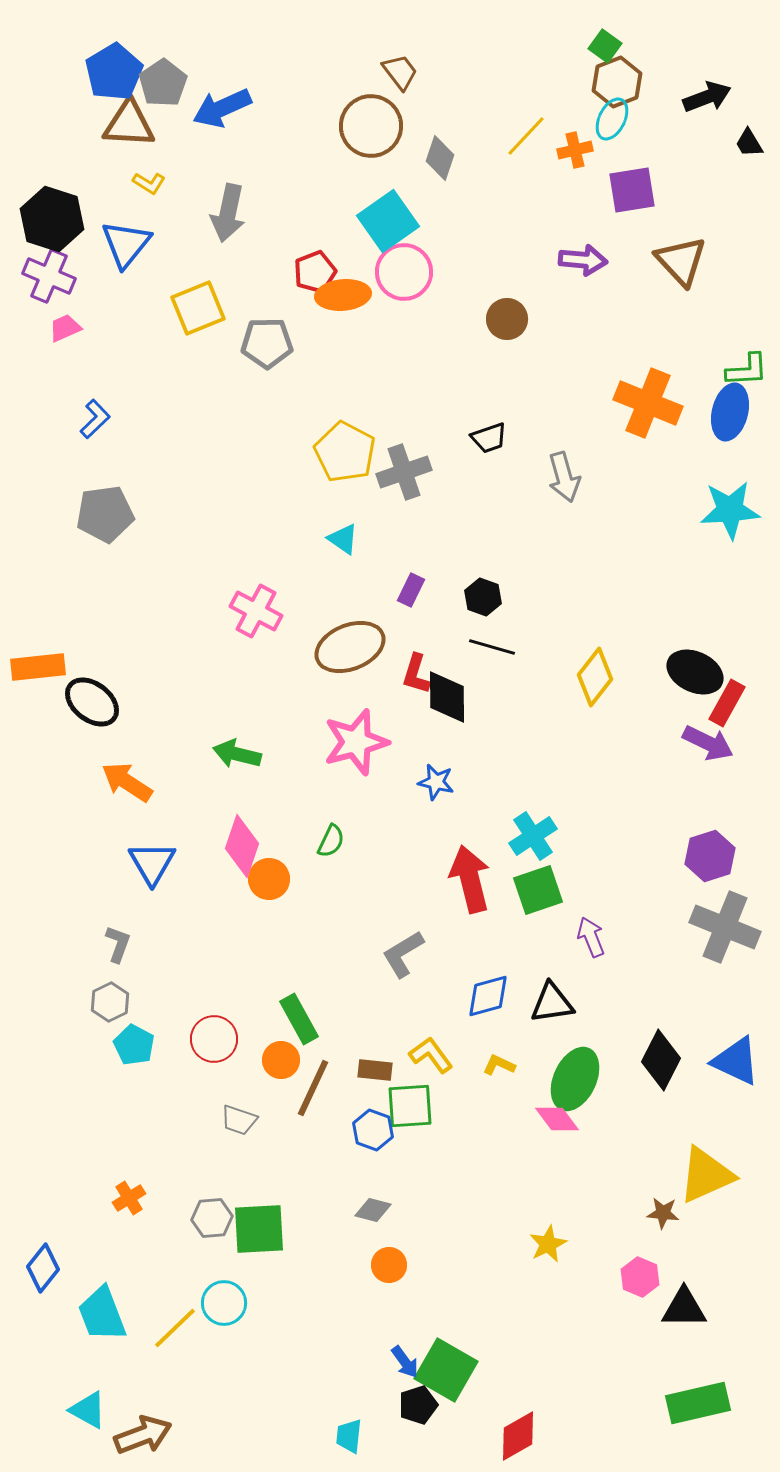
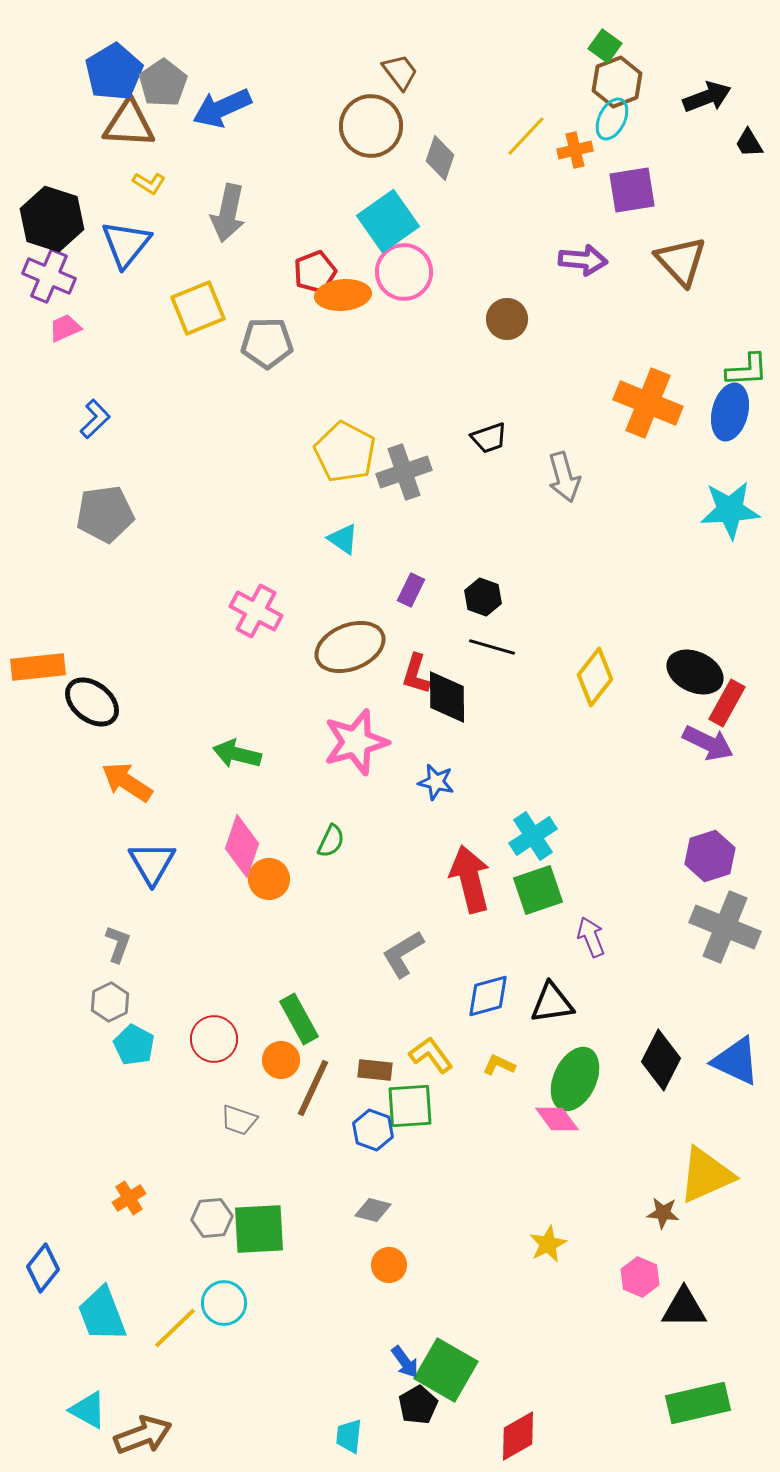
black pentagon at (418, 1405): rotated 12 degrees counterclockwise
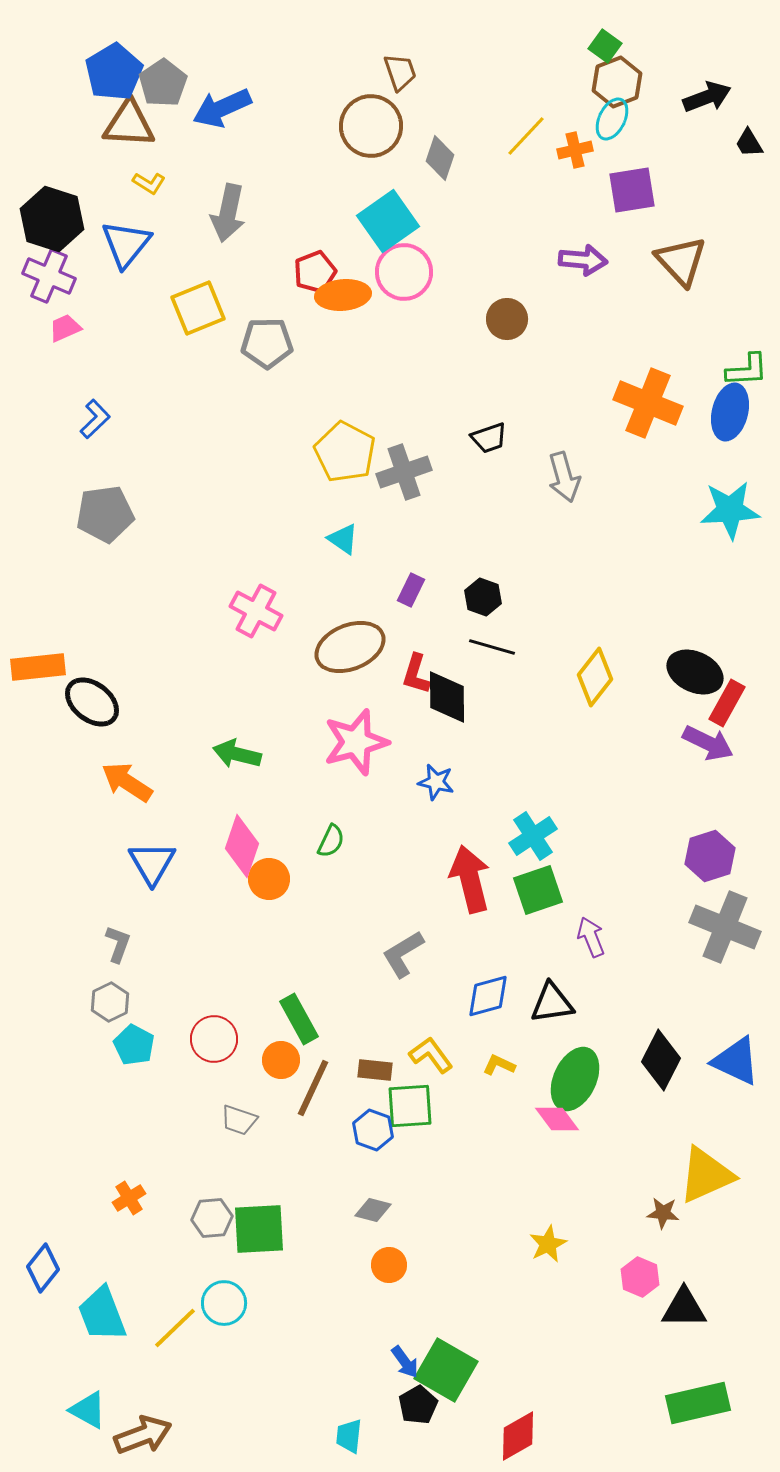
brown trapezoid at (400, 72): rotated 18 degrees clockwise
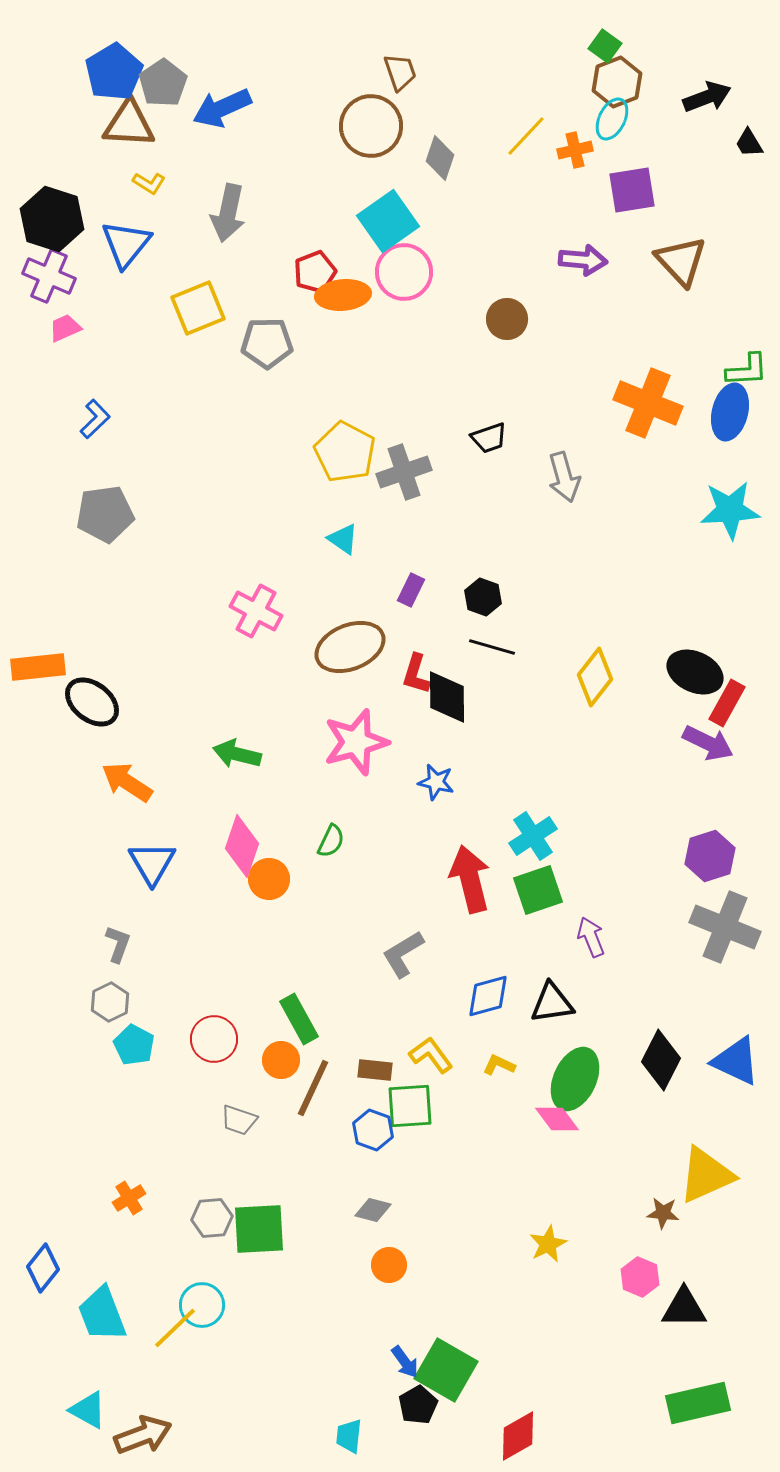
cyan circle at (224, 1303): moved 22 px left, 2 px down
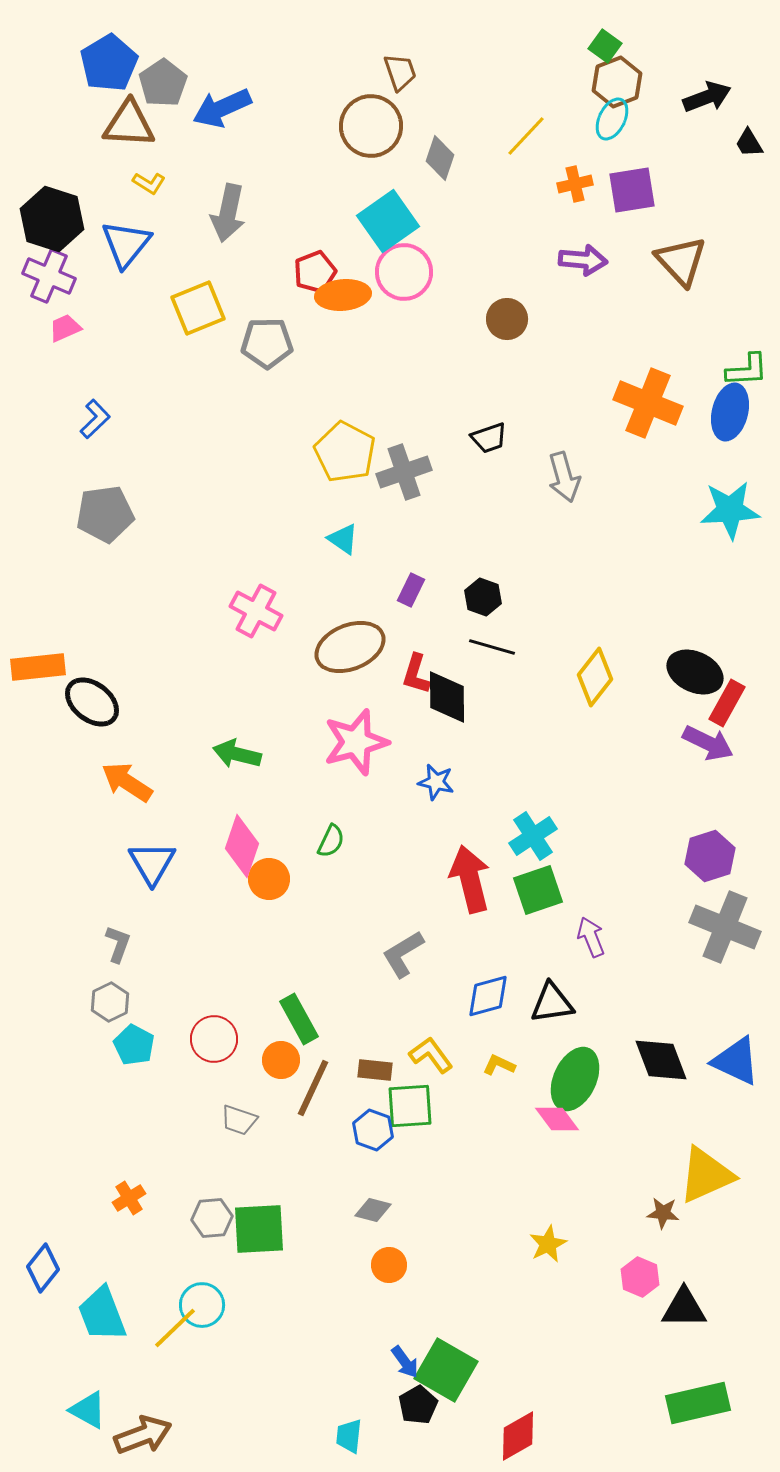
blue pentagon at (114, 72): moved 5 px left, 9 px up
orange cross at (575, 150): moved 34 px down
black diamond at (661, 1060): rotated 48 degrees counterclockwise
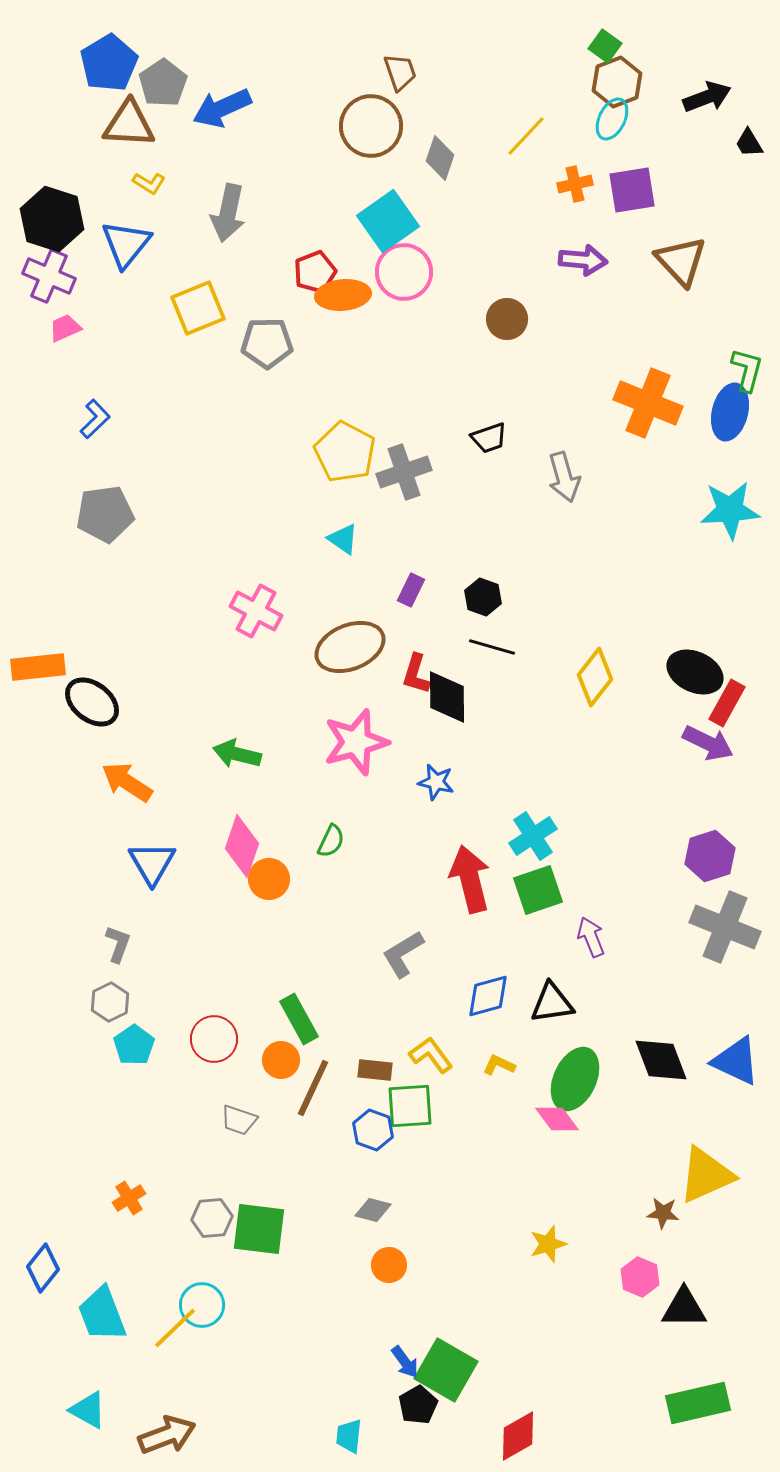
green L-shape at (747, 370): rotated 72 degrees counterclockwise
cyan pentagon at (134, 1045): rotated 9 degrees clockwise
green square at (259, 1229): rotated 10 degrees clockwise
yellow star at (548, 1244): rotated 9 degrees clockwise
brown arrow at (143, 1435): moved 24 px right
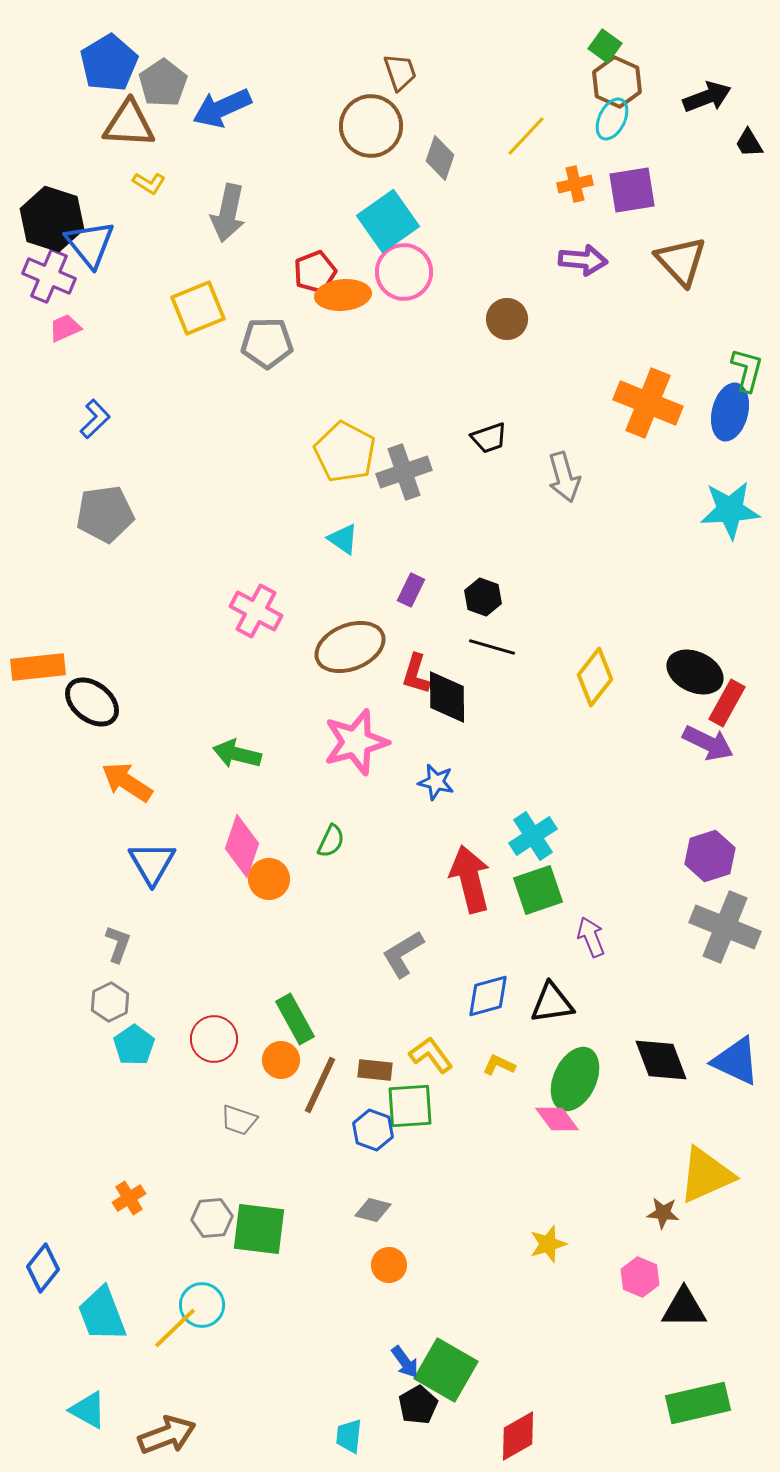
brown hexagon at (617, 82): rotated 15 degrees counterclockwise
blue triangle at (126, 244): moved 36 px left; rotated 18 degrees counterclockwise
green rectangle at (299, 1019): moved 4 px left
brown line at (313, 1088): moved 7 px right, 3 px up
